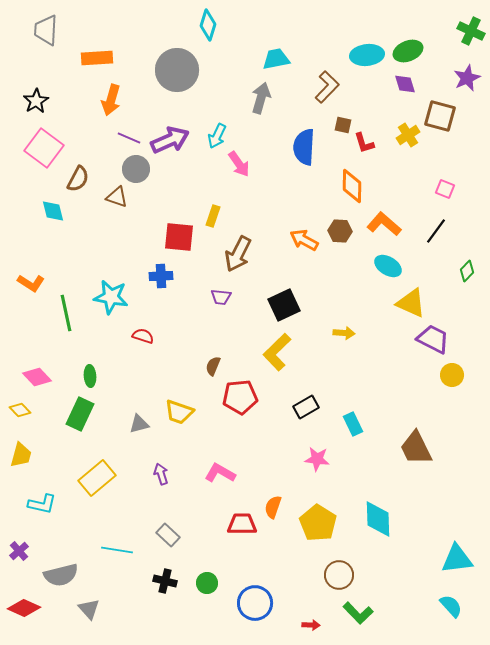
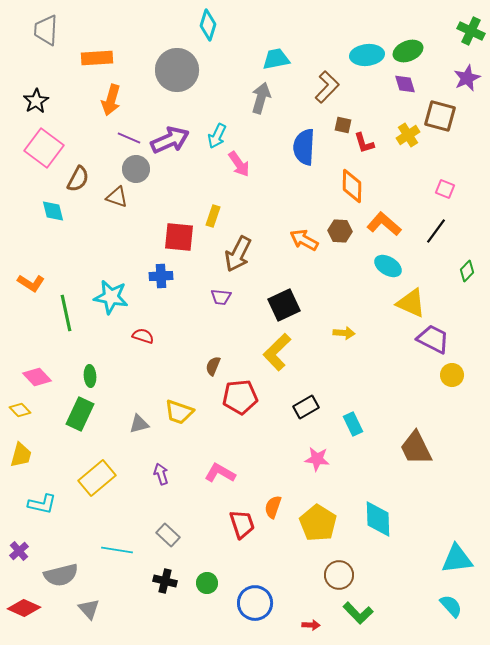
red trapezoid at (242, 524): rotated 72 degrees clockwise
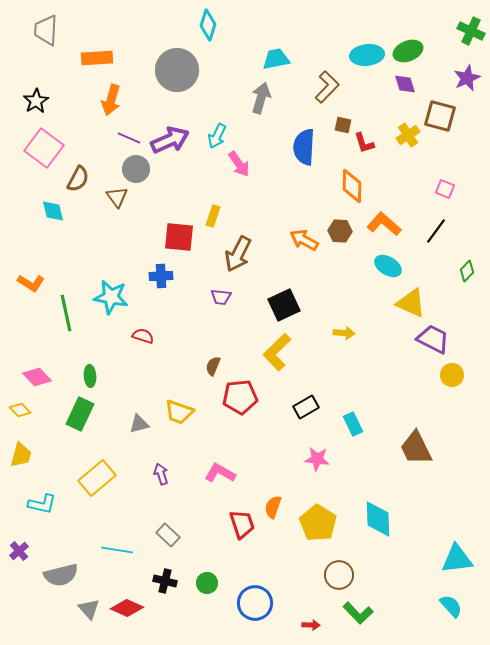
brown triangle at (117, 197): rotated 35 degrees clockwise
red diamond at (24, 608): moved 103 px right
